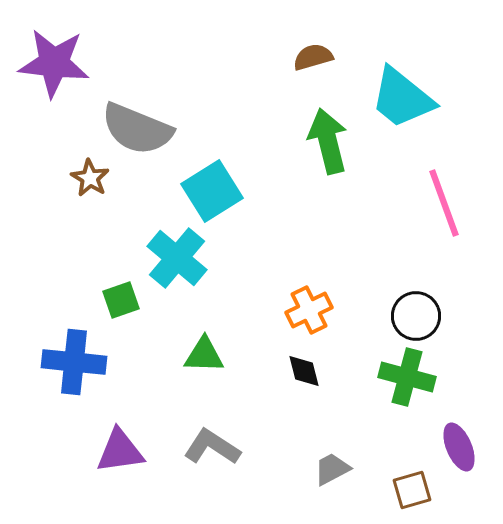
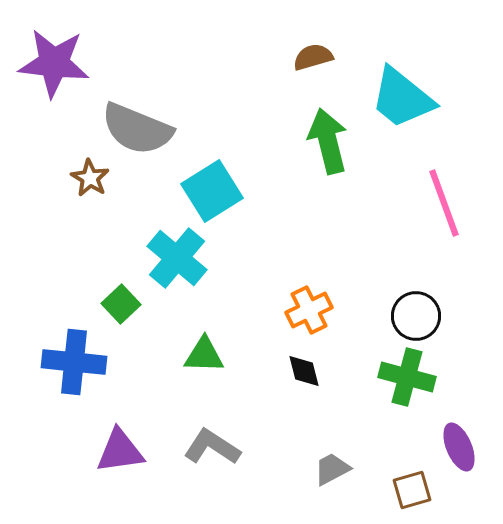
green square: moved 4 px down; rotated 24 degrees counterclockwise
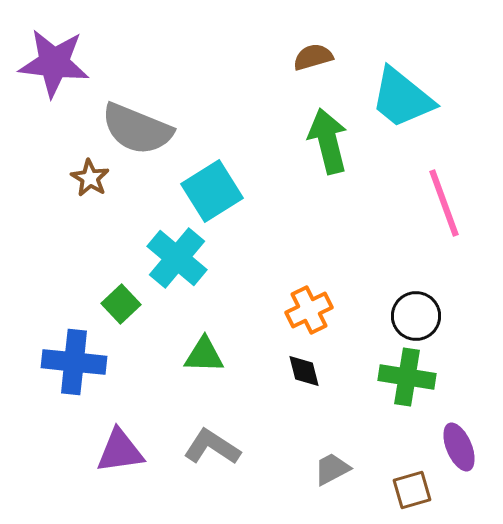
green cross: rotated 6 degrees counterclockwise
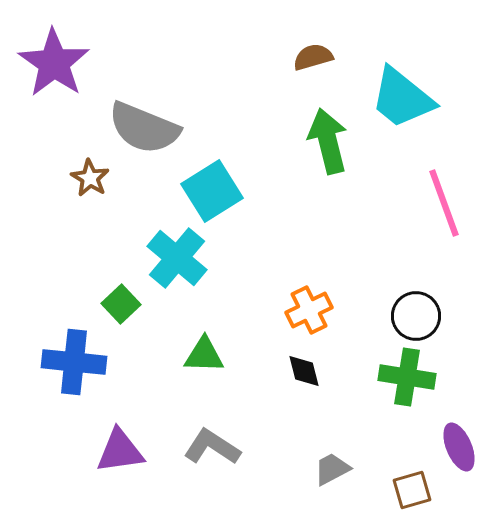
purple star: rotated 28 degrees clockwise
gray semicircle: moved 7 px right, 1 px up
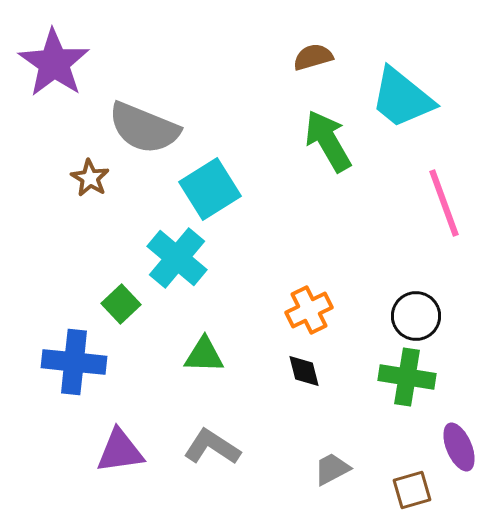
green arrow: rotated 16 degrees counterclockwise
cyan square: moved 2 px left, 2 px up
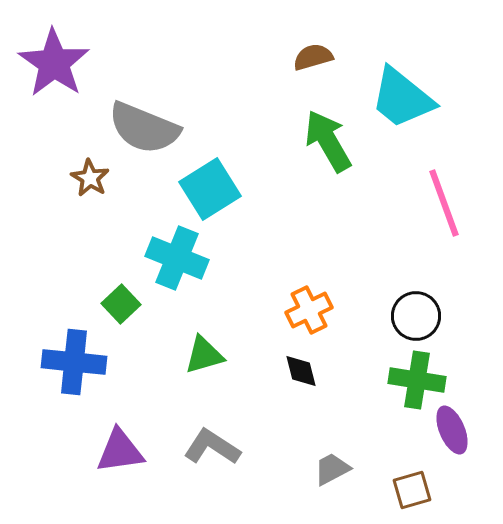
cyan cross: rotated 18 degrees counterclockwise
green triangle: rotated 18 degrees counterclockwise
black diamond: moved 3 px left
green cross: moved 10 px right, 3 px down
purple ellipse: moved 7 px left, 17 px up
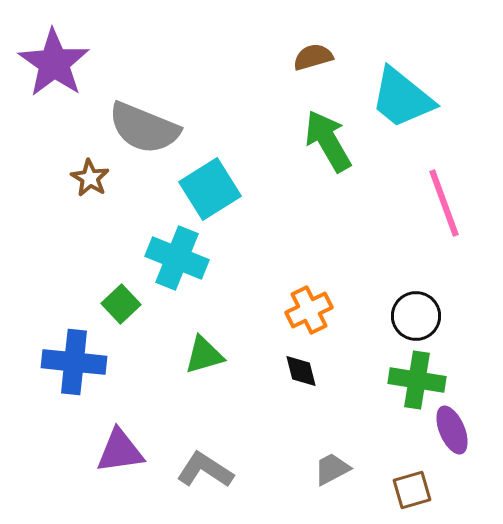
gray L-shape: moved 7 px left, 23 px down
